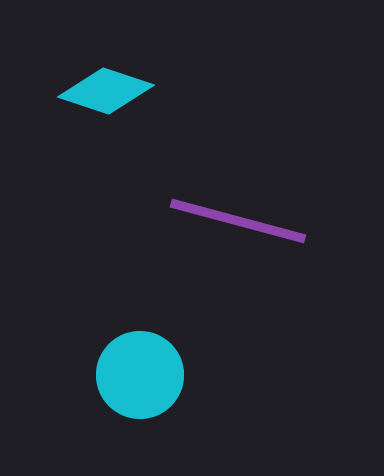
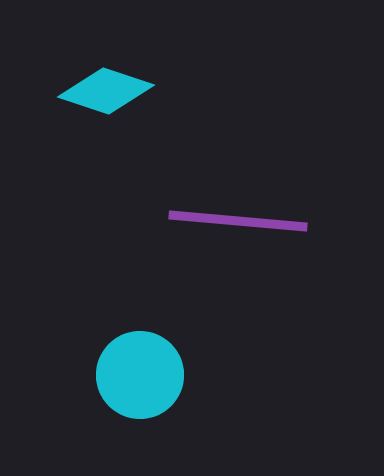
purple line: rotated 10 degrees counterclockwise
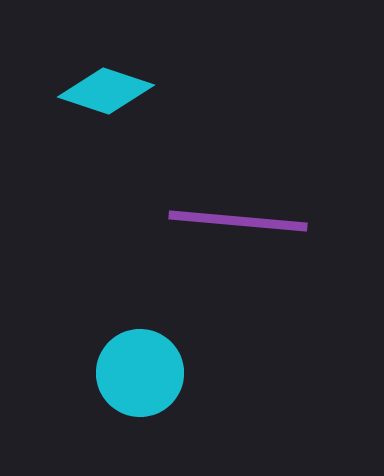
cyan circle: moved 2 px up
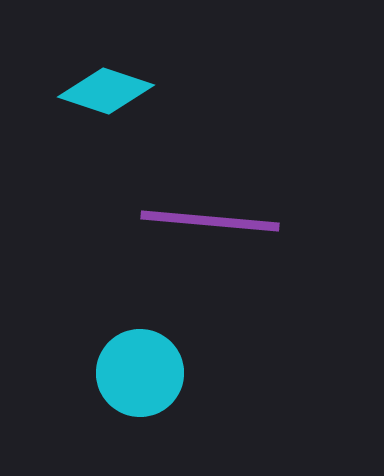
purple line: moved 28 px left
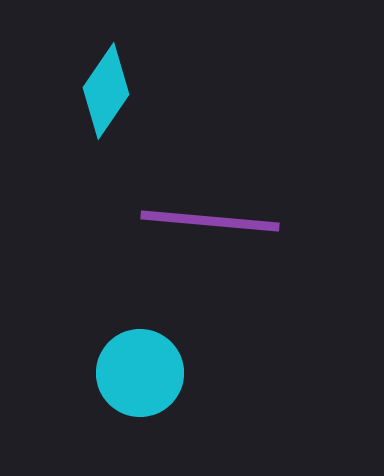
cyan diamond: rotated 74 degrees counterclockwise
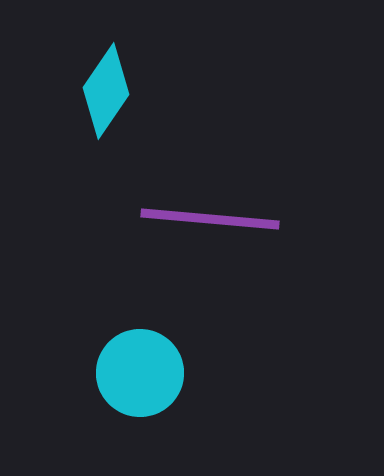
purple line: moved 2 px up
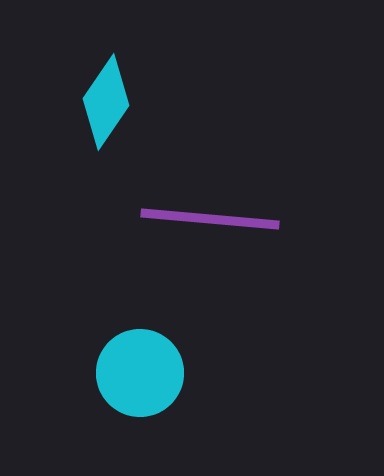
cyan diamond: moved 11 px down
